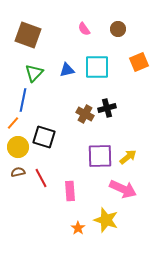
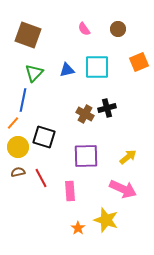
purple square: moved 14 px left
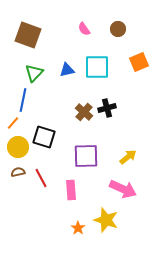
brown cross: moved 1 px left, 2 px up; rotated 12 degrees clockwise
pink rectangle: moved 1 px right, 1 px up
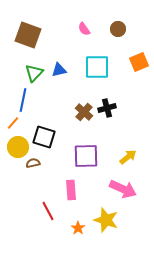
blue triangle: moved 8 px left
brown semicircle: moved 15 px right, 9 px up
red line: moved 7 px right, 33 px down
